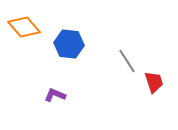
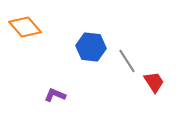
orange diamond: moved 1 px right
blue hexagon: moved 22 px right, 3 px down
red trapezoid: rotated 15 degrees counterclockwise
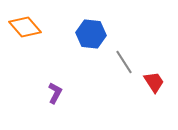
blue hexagon: moved 13 px up
gray line: moved 3 px left, 1 px down
purple L-shape: moved 2 px up; rotated 95 degrees clockwise
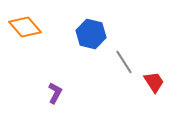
blue hexagon: rotated 8 degrees clockwise
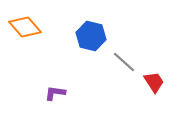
blue hexagon: moved 2 px down
gray line: rotated 15 degrees counterclockwise
purple L-shape: rotated 110 degrees counterclockwise
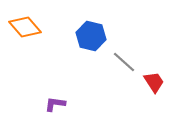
purple L-shape: moved 11 px down
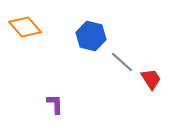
gray line: moved 2 px left
red trapezoid: moved 3 px left, 3 px up
purple L-shape: rotated 80 degrees clockwise
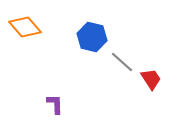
blue hexagon: moved 1 px right, 1 px down
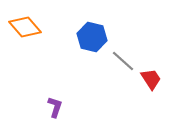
gray line: moved 1 px right, 1 px up
purple L-shape: moved 3 px down; rotated 20 degrees clockwise
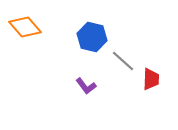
red trapezoid: rotated 35 degrees clockwise
purple L-shape: moved 31 px right, 21 px up; rotated 125 degrees clockwise
